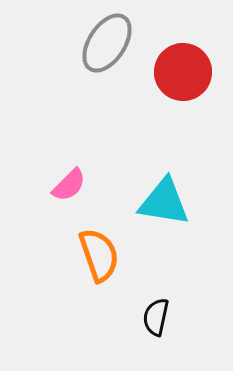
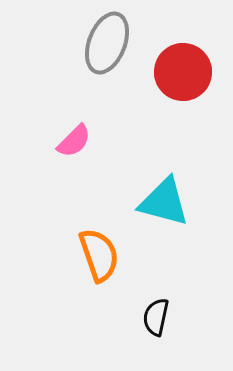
gray ellipse: rotated 12 degrees counterclockwise
pink semicircle: moved 5 px right, 44 px up
cyan triangle: rotated 6 degrees clockwise
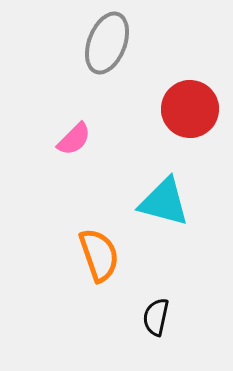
red circle: moved 7 px right, 37 px down
pink semicircle: moved 2 px up
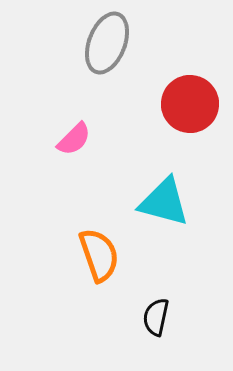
red circle: moved 5 px up
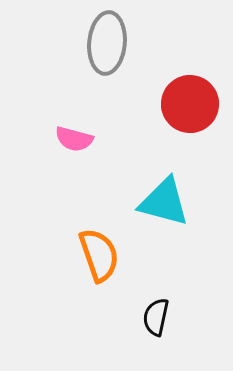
gray ellipse: rotated 16 degrees counterclockwise
pink semicircle: rotated 60 degrees clockwise
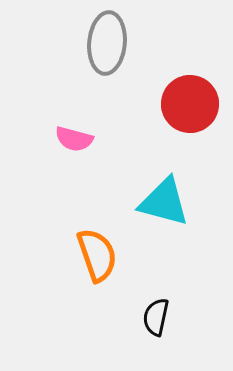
orange semicircle: moved 2 px left
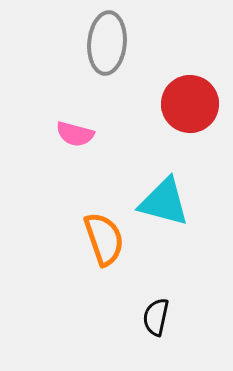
pink semicircle: moved 1 px right, 5 px up
orange semicircle: moved 7 px right, 16 px up
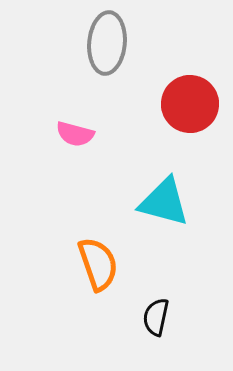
orange semicircle: moved 6 px left, 25 px down
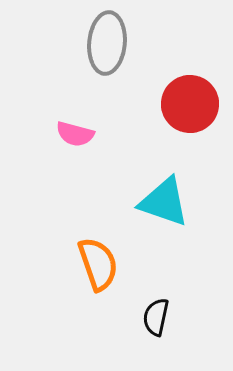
cyan triangle: rotated 4 degrees clockwise
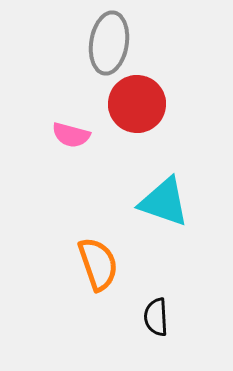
gray ellipse: moved 2 px right; rotated 4 degrees clockwise
red circle: moved 53 px left
pink semicircle: moved 4 px left, 1 px down
black semicircle: rotated 15 degrees counterclockwise
